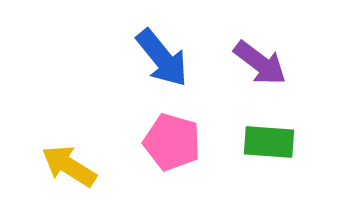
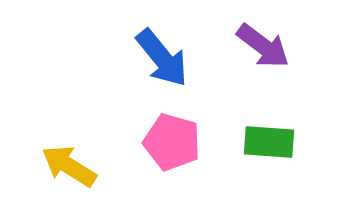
purple arrow: moved 3 px right, 17 px up
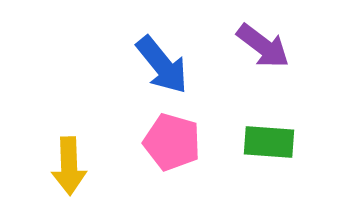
blue arrow: moved 7 px down
yellow arrow: rotated 124 degrees counterclockwise
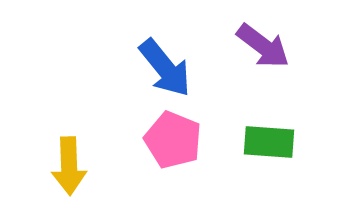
blue arrow: moved 3 px right, 3 px down
pink pentagon: moved 1 px right, 2 px up; rotated 6 degrees clockwise
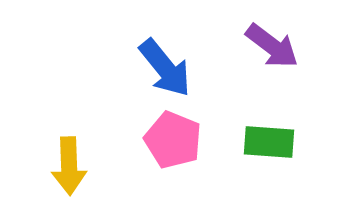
purple arrow: moved 9 px right
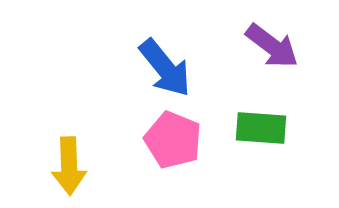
green rectangle: moved 8 px left, 14 px up
